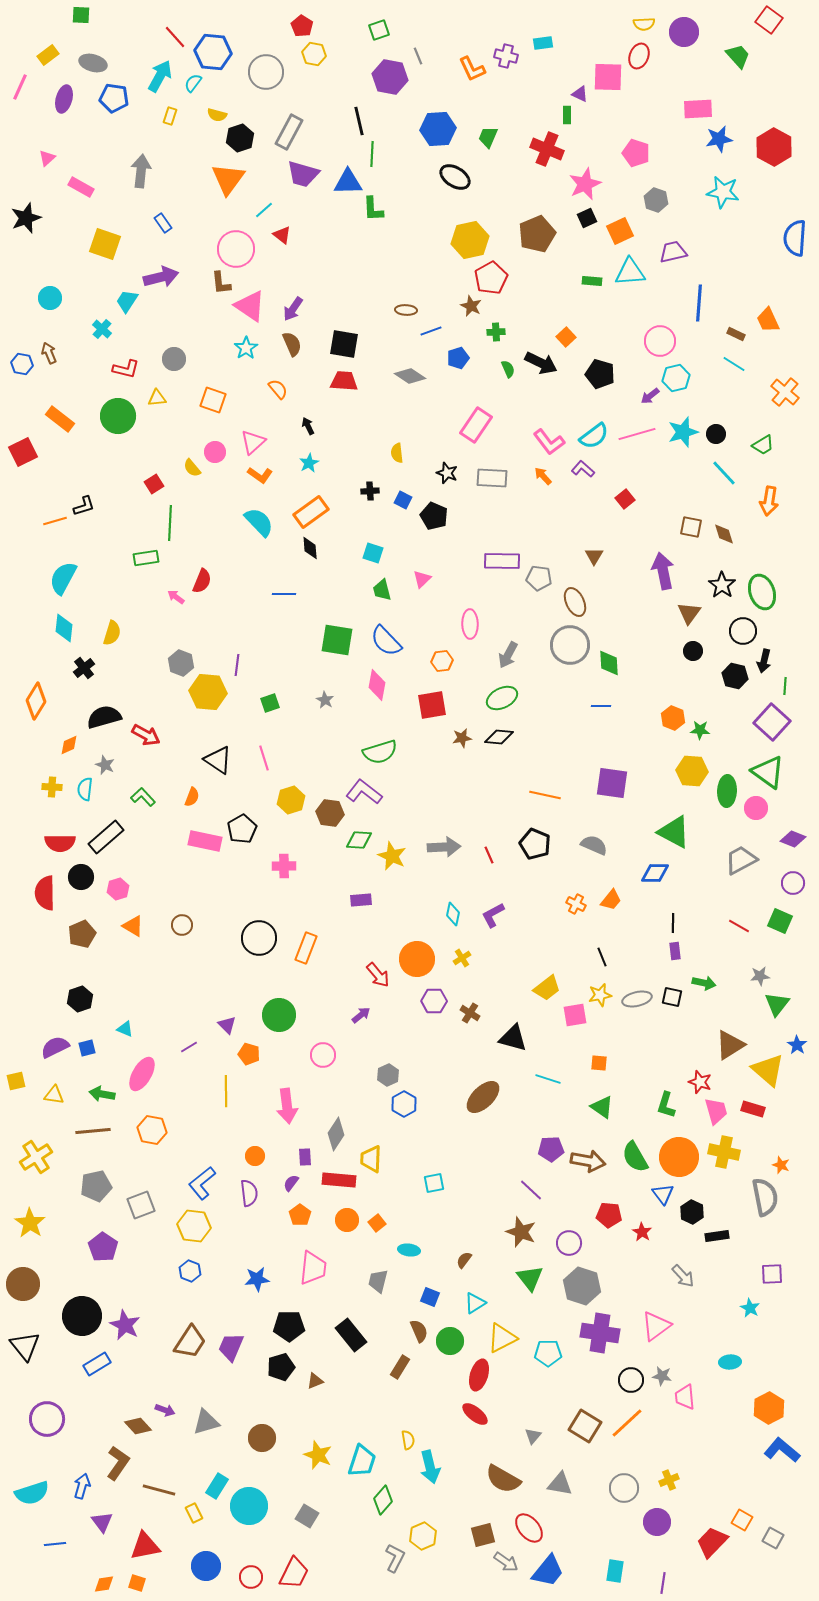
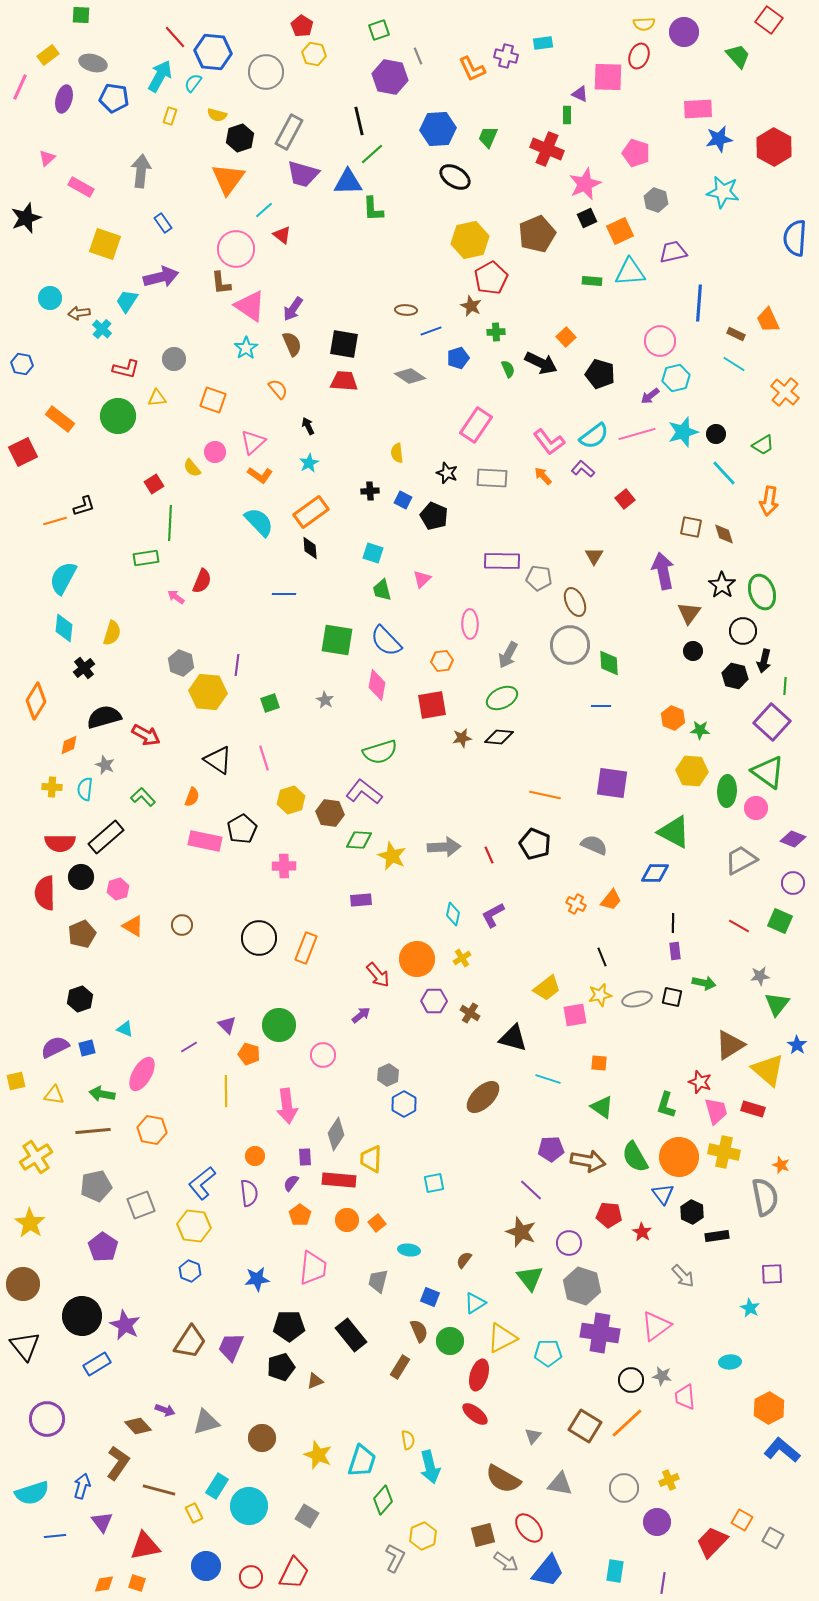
green line at (372, 154): rotated 45 degrees clockwise
brown arrow at (49, 353): moved 30 px right, 40 px up; rotated 75 degrees counterclockwise
green circle at (279, 1015): moved 10 px down
blue line at (55, 1544): moved 8 px up
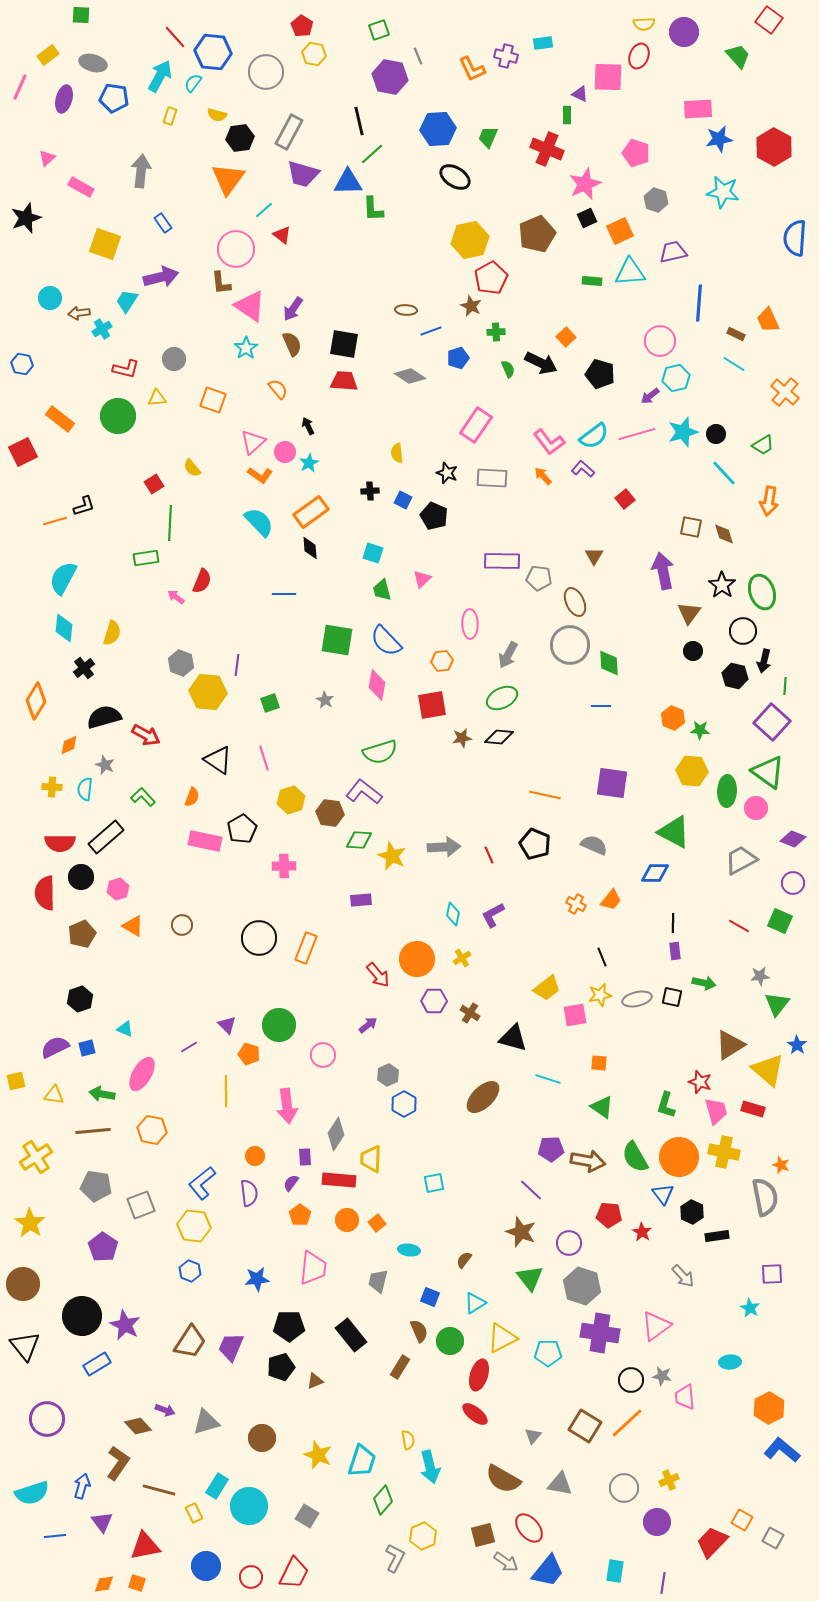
black hexagon at (240, 138): rotated 12 degrees clockwise
cyan cross at (102, 329): rotated 18 degrees clockwise
pink circle at (215, 452): moved 70 px right
purple arrow at (361, 1015): moved 7 px right, 10 px down
gray pentagon at (96, 1186): rotated 20 degrees clockwise
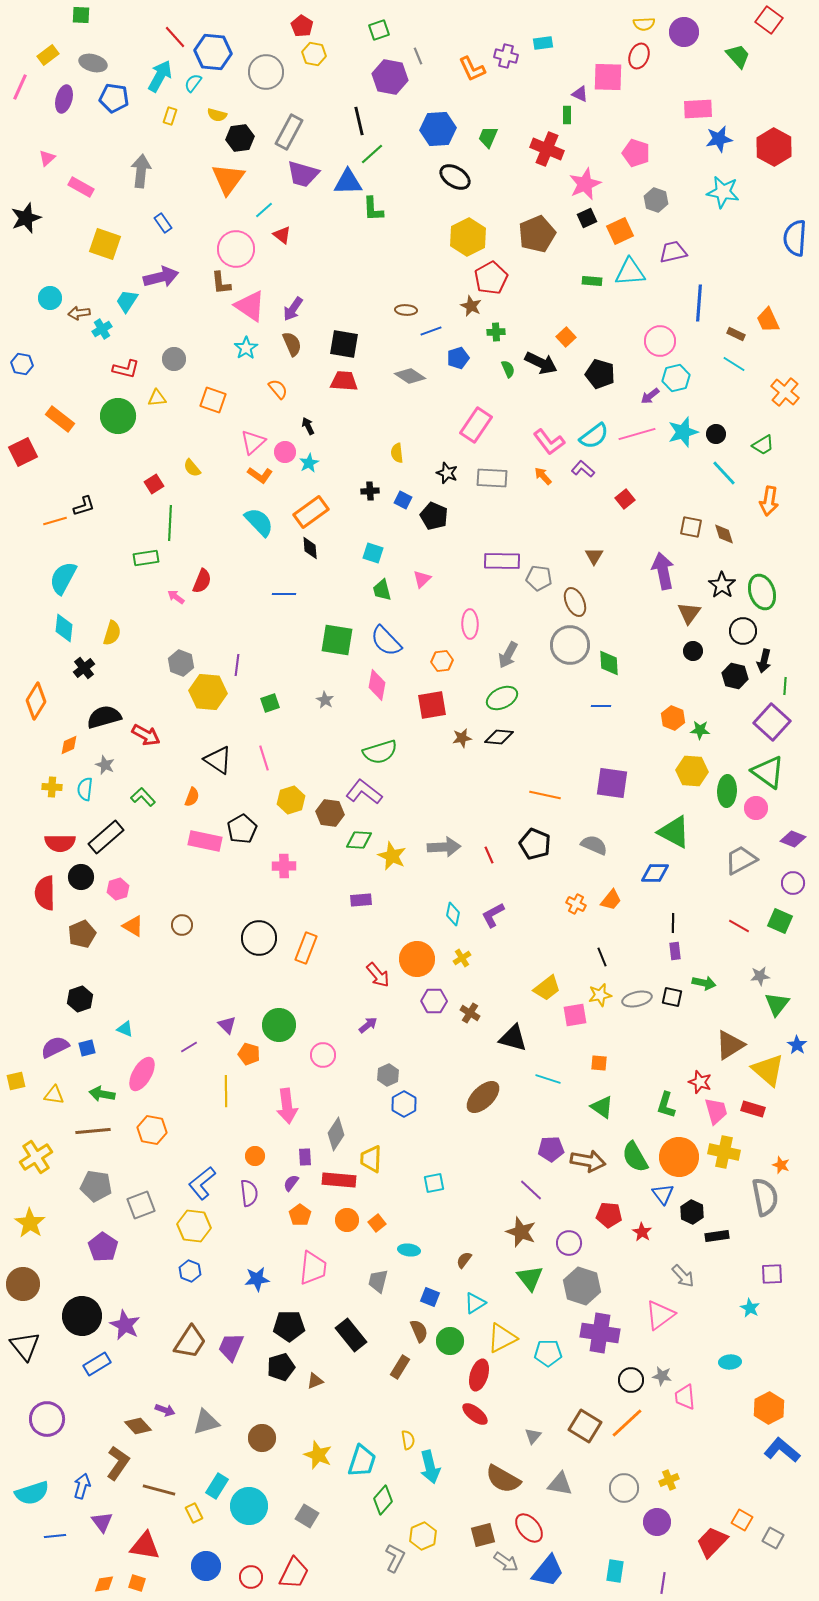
yellow hexagon at (470, 240): moved 2 px left, 3 px up; rotated 15 degrees counterclockwise
pink triangle at (656, 1326): moved 4 px right, 11 px up
red triangle at (145, 1546): rotated 20 degrees clockwise
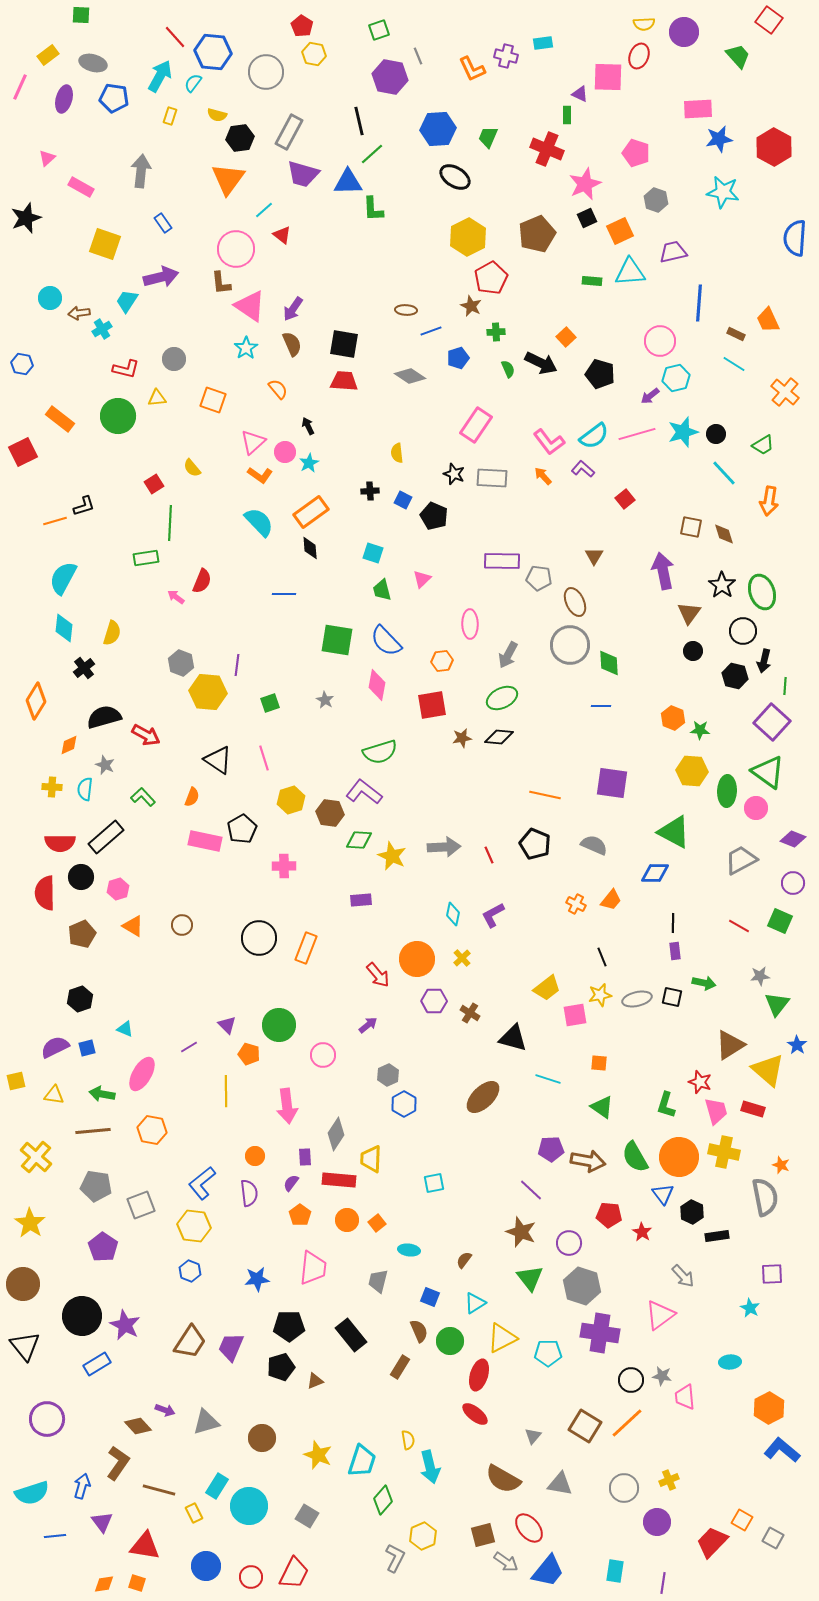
black star at (447, 473): moved 7 px right, 1 px down
yellow cross at (462, 958): rotated 12 degrees counterclockwise
yellow cross at (36, 1157): rotated 16 degrees counterclockwise
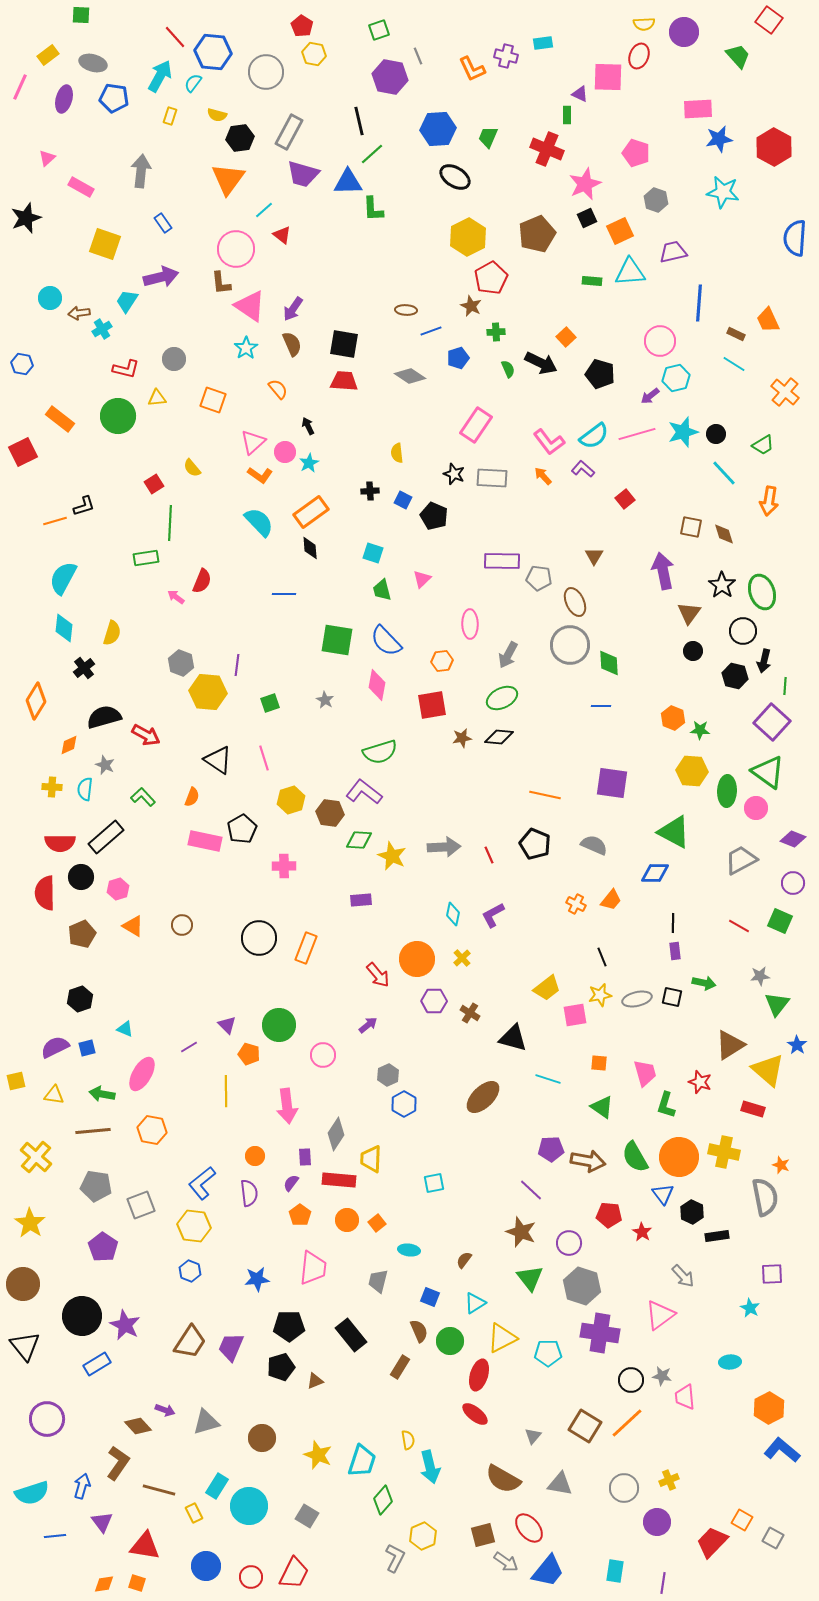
pink trapezoid at (716, 1111): moved 71 px left, 38 px up
